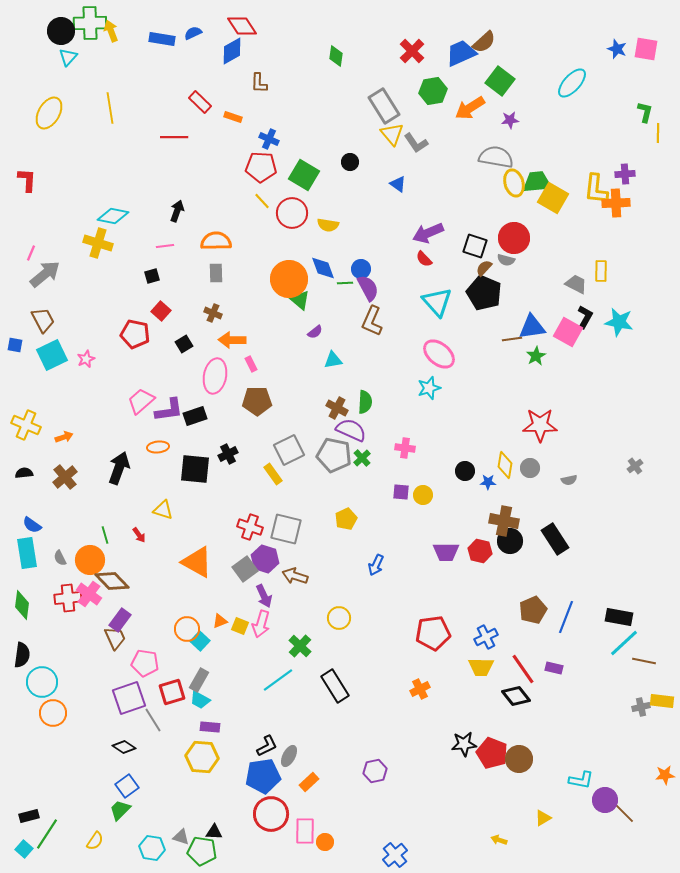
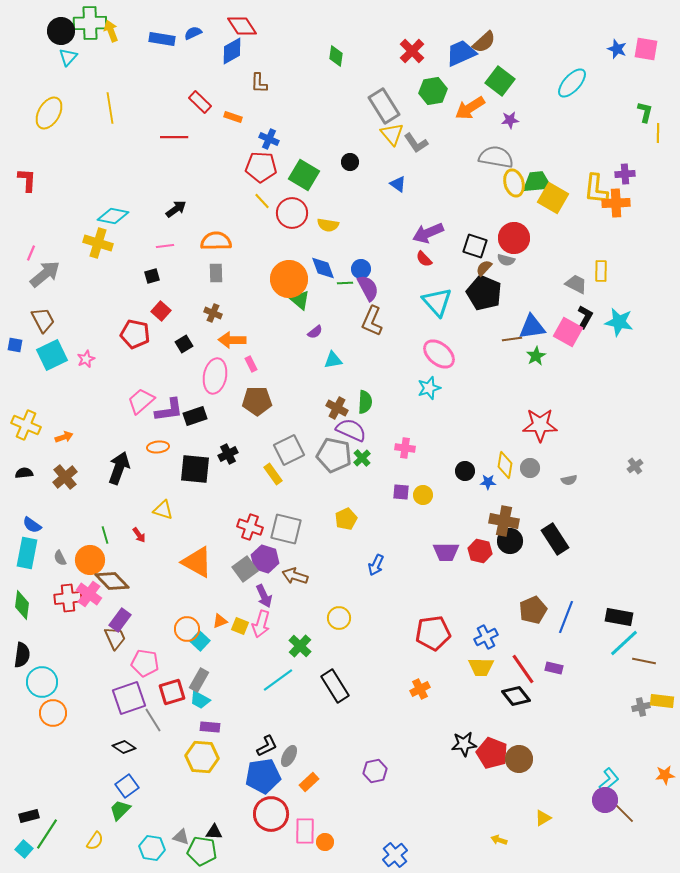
black arrow at (177, 211): moved 1 px left, 2 px up; rotated 35 degrees clockwise
cyan rectangle at (27, 553): rotated 20 degrees clockwise
cyan L-shape at (581, 780): moved 28 px right; rotated 50 degrees counterclockwise
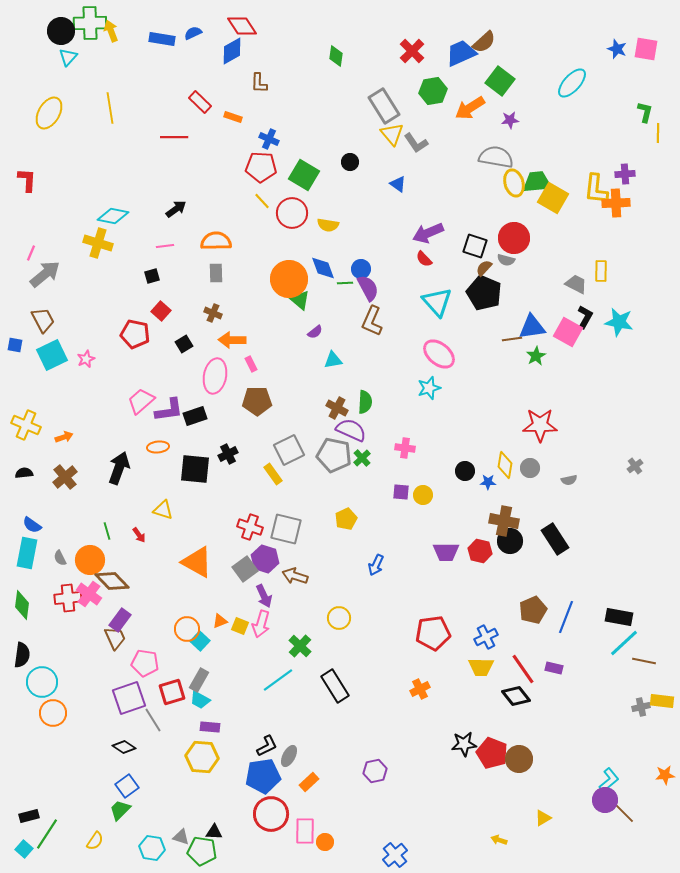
green line at (105, 535): moved 2 px right, 4 px up
